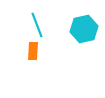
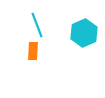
cyan hexagon: moved 4 px down; rotated 12 degrees counterclockwise
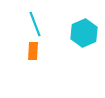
cyan line: moved 2 px left, 1 px up
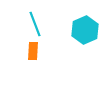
cyan hexagon: moved 1 px right, 3 px up
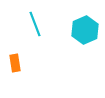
orange rectangle: moved 18 px left, 12 px down; rotated 12 degrees counterclockwise
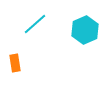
cyan line: rotated 70 degrees clockwise
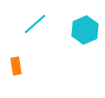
orange rectangle: moved 1 px right, 3 px down
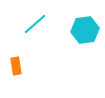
cyan hexagon: rotated 16 degrees clockwise
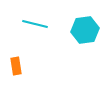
cyan line: rotated 55 degrees clockwise
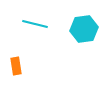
cyan hexagon: moved 1 px left, 1 px up
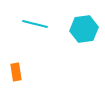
orange rectangle: moved 6 px down
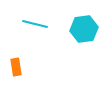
orange rectangle: moved 5 px up
